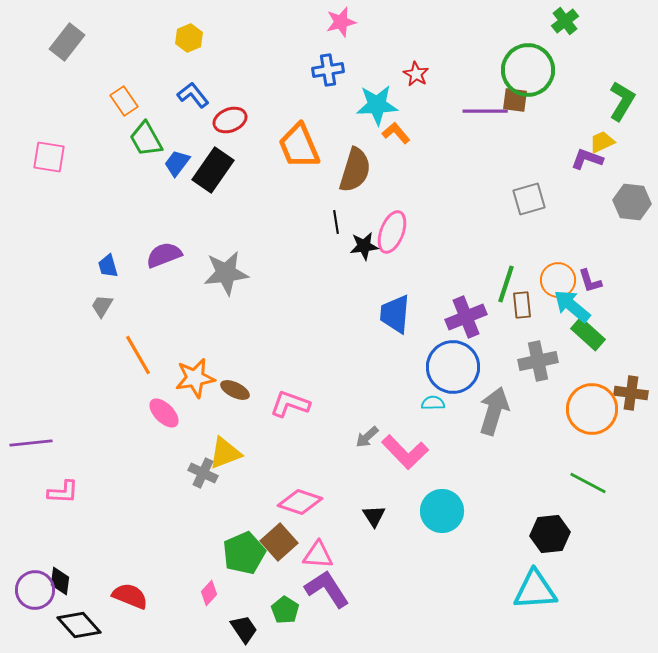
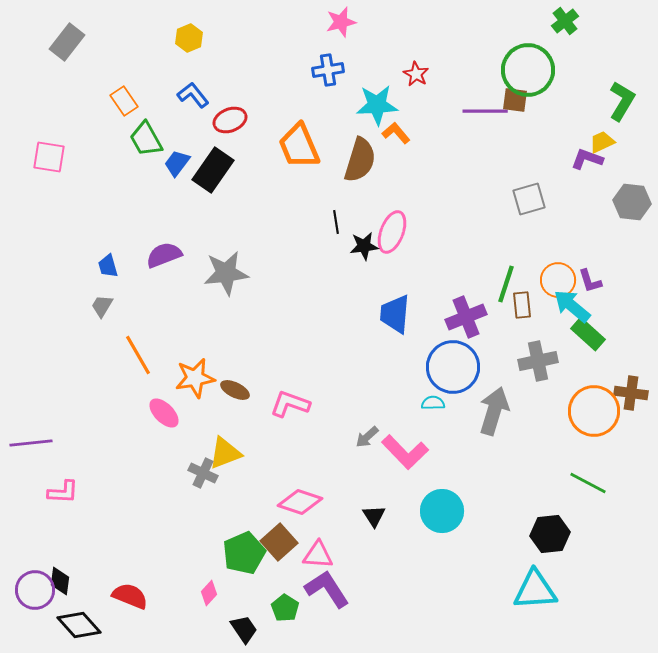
brown semicircle at (355, 170): moved 5 px right, 10 px up
orange circle at (592, 409): moved 2 px right, 2 px down
green pentagon at (285, 610): moved 2 px up
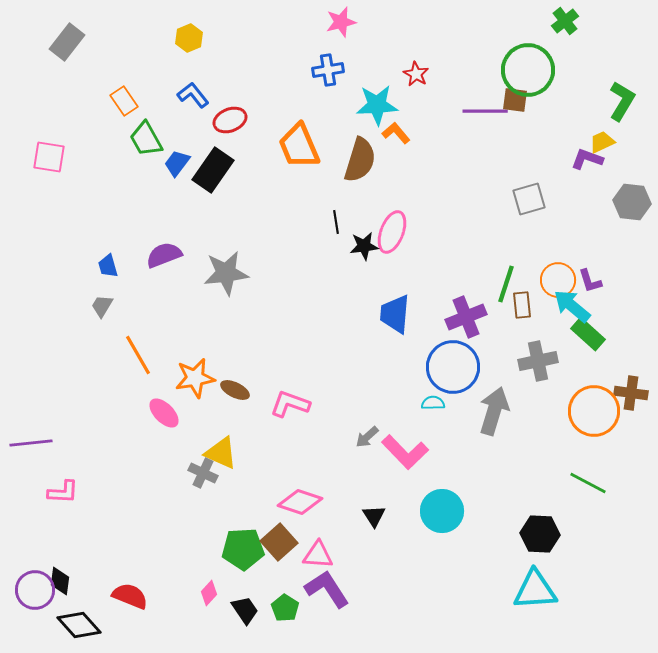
yellow triangle at (225, 453): moved 4 px left; rotated 45 degrees clockwise
black hexagon at (550, 534): moved 10 px left; rotated 9 degrees clockwise
green pentagon at (244, 553): moved 1 px left, 4 px up; rotated 21 degrees clockwise
black trapezoid at (244, 629): moved 1 px right, 19 px up
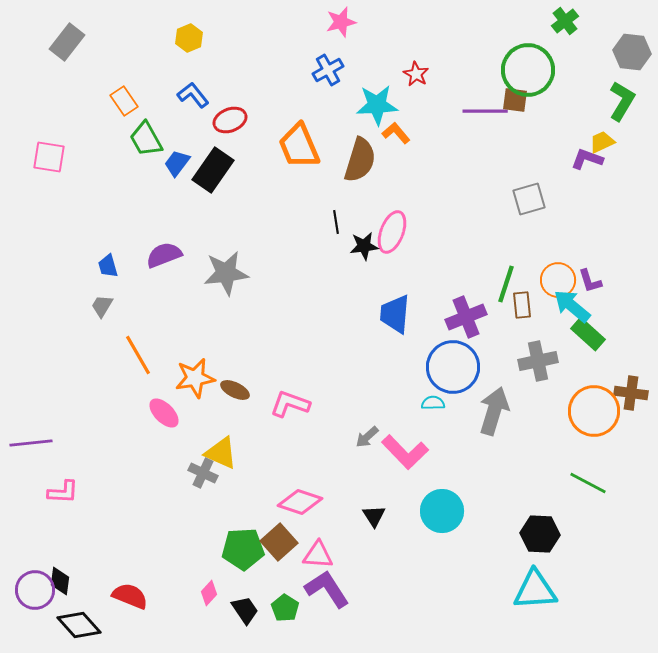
blue cross at (328, 70): rotated 20 degrees counterclockwise
gray hexagon at (632, 202): moved 150 px up
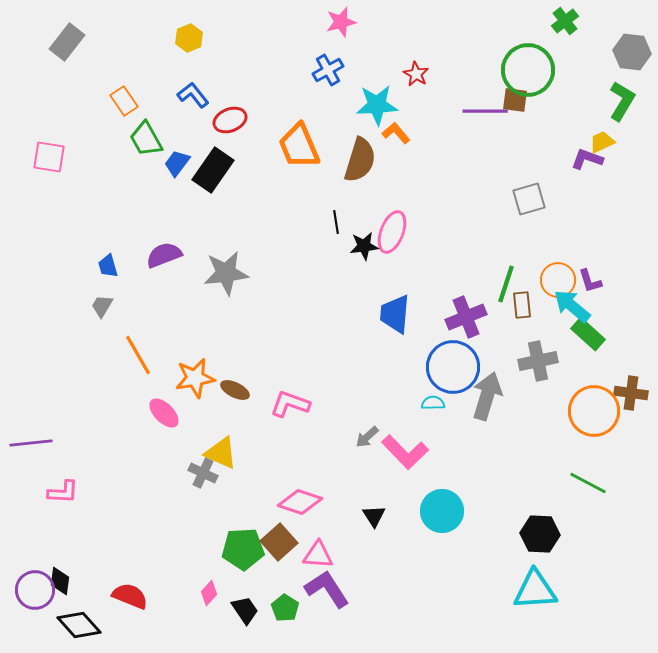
gray arrow at (494, 411): moved 7 px left, 15 px up
